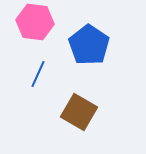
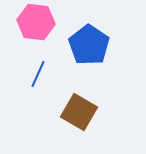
pink hexagon: moved 1 px right
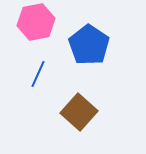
pink hexagon: rotated 18 degrees counterclockwise
brown square: rotated 12 degrees clockwise
